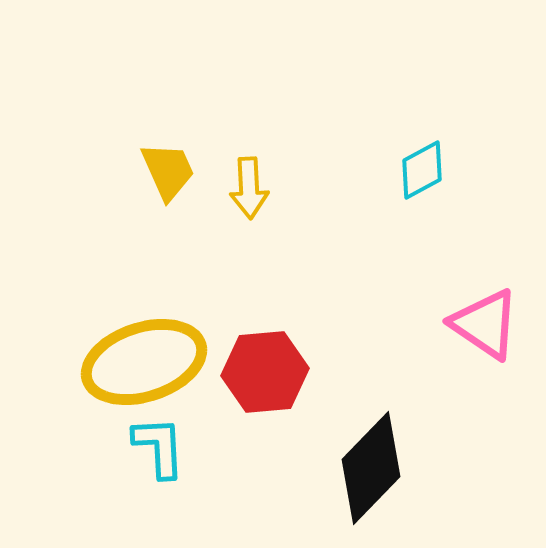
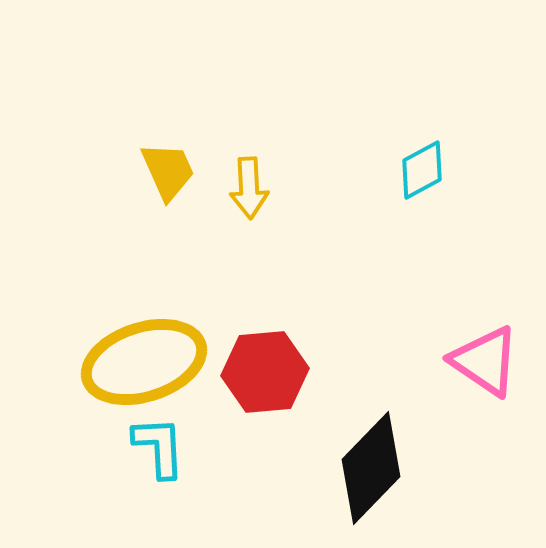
pink triangle: moved 37 px down
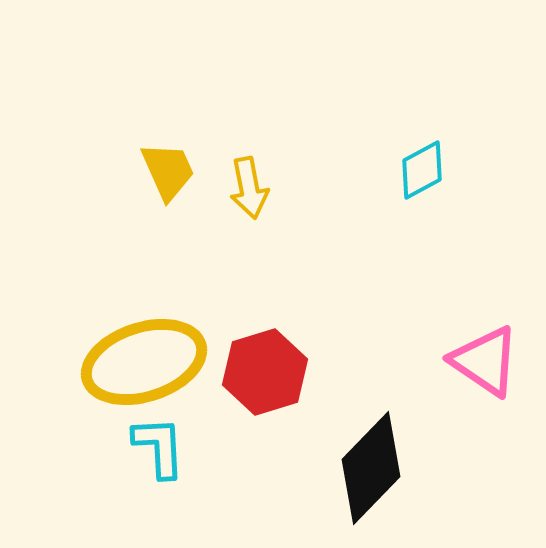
yellow arrow: rotated 8 degrees counterclockwise
red hexagon: rotated 12 degrees counterclockwise
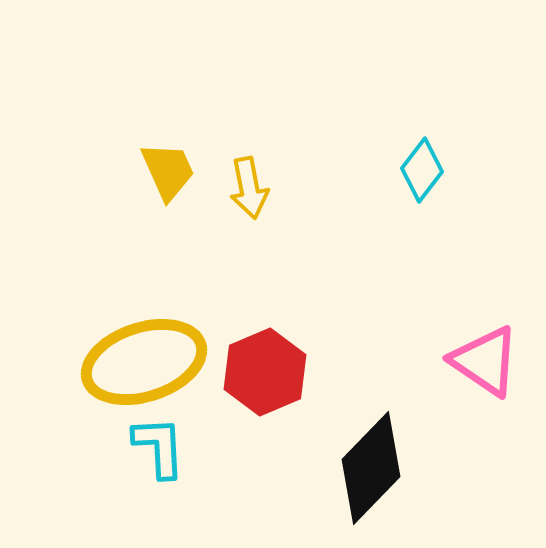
cyan diamond: rotated 24 degrees counterclockwise
red hexagon: rotated 6 degrees counterclockwise
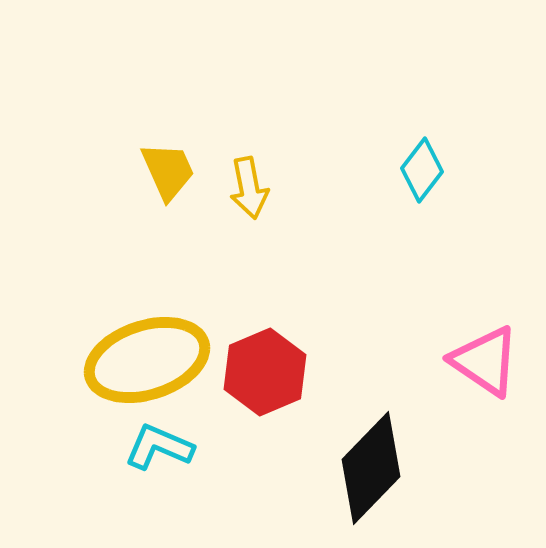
yellow ellipse: moved 3 px right, 2 px up
cyan L-shape: rotated 64 degrees counterclockwise
